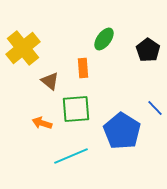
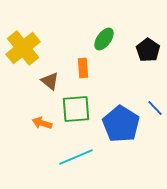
blue pentagon: moved 1 px left, 7 px up
cyan line: moved 5 px right, 1 px down
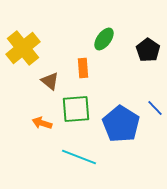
cyan line: moved 3 px right; rotated 44 degrees clockwise
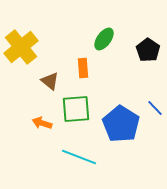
yellow cross: moved 2 px left, 1 px up
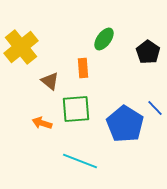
black pentagon: moved 2 px down
blue pentagon: moved 4 px right
cyan line: moved 1 px right, 4 px down
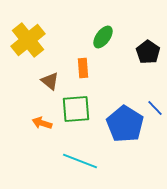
green ellipse: moved 1 px left, 2 px up
yellow cross: moved 7 px right, 7 px up
